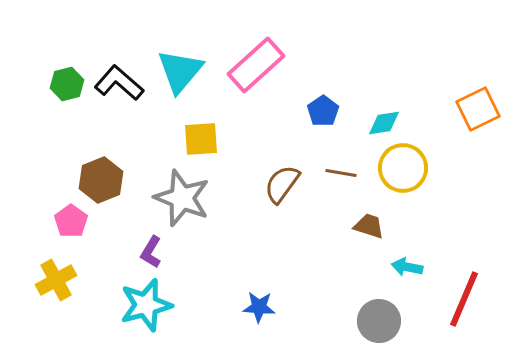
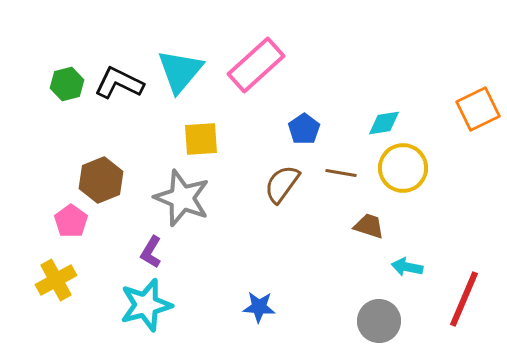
black L-shape: rotated 15 degrees counterclockwise
blue pentagon: moved 19 px left, 18 px down
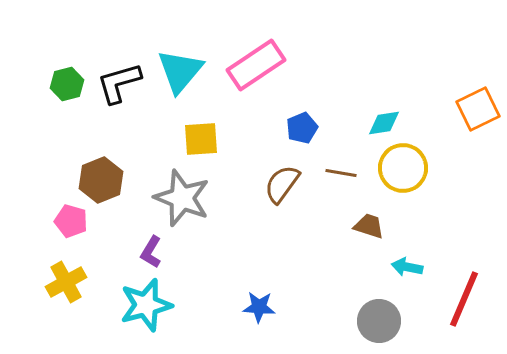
pink rectangle: rotated 8 degrees clockwise
black L-shape: rotated 42 degrees counterclockwise
blue pentagon: moved 2 px left, 1 px up; rotated 12 degrees clockwise
pink pentagon: rotated 20 degrees counterclockwise
yellow cross: moved 10 px right, 2 px down
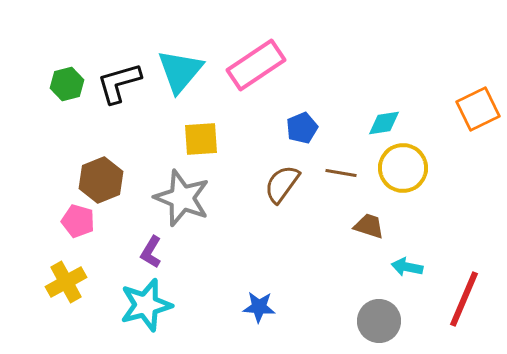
pink pentagon: moved 7 px right
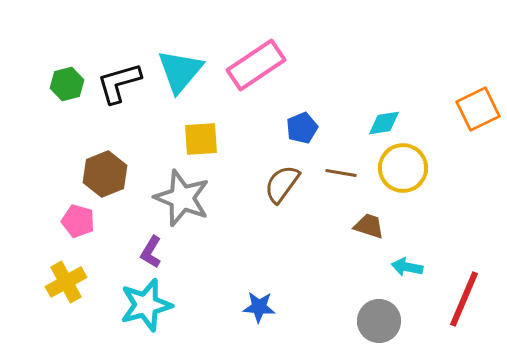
brown hexagon: moved 4 px right, 6 px up
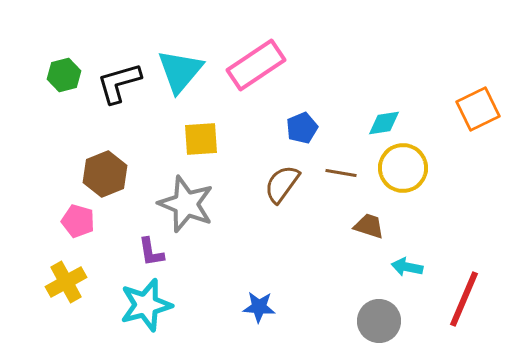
green hexagon: moved 3 px left, 9 px up
gray star: moved 4 px right, 6 px down
purple L-shape: rotated 40 degrees counterclockwise
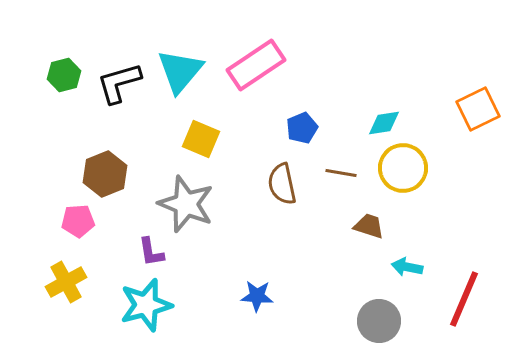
yellow square: rotated 27 degrees clockwise
brown semicircle: rotated 48 degrees counterclockwise
pink pentagon: rotated 20 degrees counterclockwise
blue star: moved 2 px left, 11 px up
